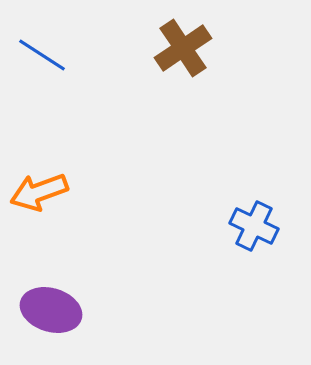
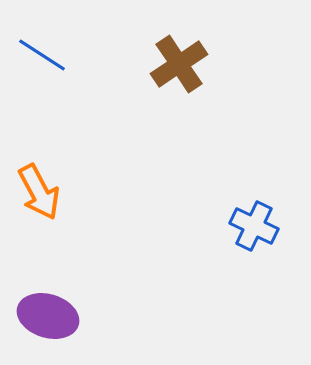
brown cross: moved 4 px left, 16 px down
orange arrow: rotated 98 degrees counterclockwise
purple ellipse: moved 3 px left, 6 px down
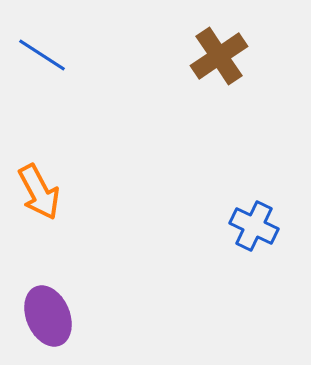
brown cross: moved 40 px right, 8 px up
purple ellipse: rotated 50 degrees clockwise
